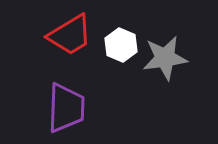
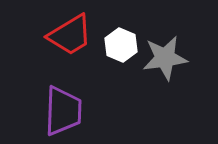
purple trapezoid: moved 3 px left, 3 px down
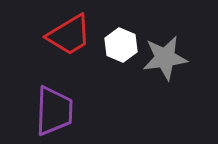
red trapezoid: moved 1 px left
purple trapezoid: moved 9 px left
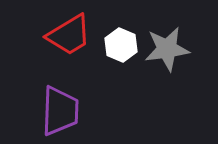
gray star: moved 2 px right, 9 px up
purple trapezoid: moved 6 px right
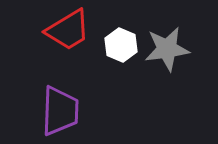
red trapezoid: moved 1 px left, 5 px up
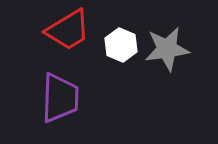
purple trapezoid: moved 13 px up
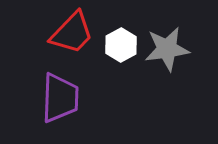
red trapezoid: moved 4 px right, 3 px down; rotated 15 degrees counterclockwise
white hexagon: rotated 8 degrees clockwise
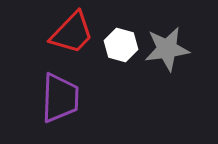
white hexagon: rotated 16 degrees counterclockwise
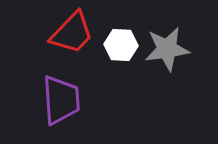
white hexagon: rotated 12 degrees counterclockwise
purple trapezoid: moved 1 px right, 2 px down; rotated 6 degrees counterclockwise
